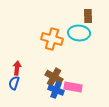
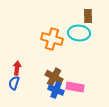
pink rectangle: moved 2 px right
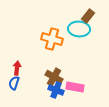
brown rectangle: rotated 40 degrees clockwise
cyan ellipse: moved 4 px up
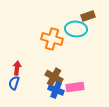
brown rectangle: rotated 32 degrees clockwise
cyan ellipse: moved 3 px left
pink rectangle: rotated 18 degrees counterclockwise
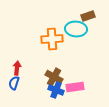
orange cross: rotated 20 degrees counterclockwise
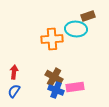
red arrow: moved 3 px left, 4 px down
blue semicircle: moved 8 px down; rotated 16 degrees clockwise
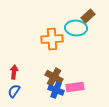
brown rectangle: rotated 24 degrees counterclockwise
cyan ellipse: moved 1 px up
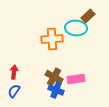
pink rectangle: moved 1 px right, 8 px up
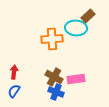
blue cross: moved 2 px down
